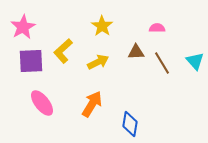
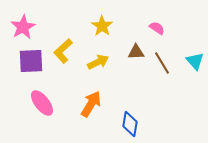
pink semicircle: rotated 35 degrees clockwise
orange arrow: moved 1 px left
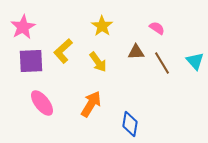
yellow arrow: rotated 80 degrees clockwise
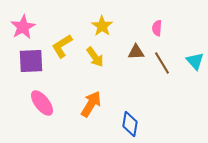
pink semicircle: rotated 119 degrees counterclockwise
yellow L-shape: moved 1 px left, 5 px up; rotated 10 degrees clockwise
yellow arrow: moved 3 px left, 5 px up
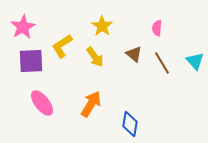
brown triangle: moved 2 px left, 2 px down; rotated 42 degrees clockwise
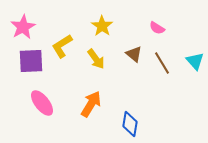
pink semicircle: rotated 63 degrees counterclockwise
yellow arrow: moved 1 px right, 2 px down
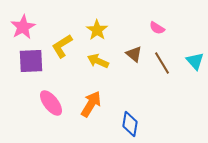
yellow star: moved 5 px left, 4 px down
yellow arrow: moved 2 px right, 2 px down; rotated 150 degrees clockwise
pink ellipse: moved 9 px right
